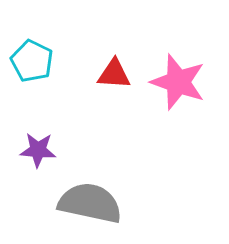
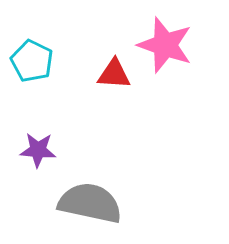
pink star: moved 13 px left, 37 px up
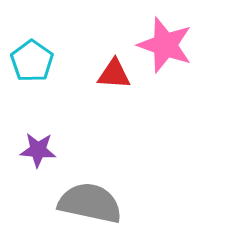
cyan pentagon: rotated 9 degrees clockwise
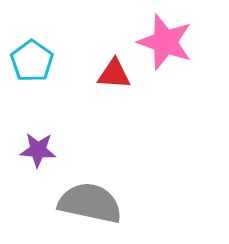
pink star: moved 3 px up
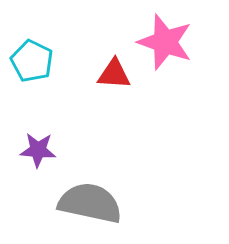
cyan pentagon: rotated 9 degrees counterclockwise
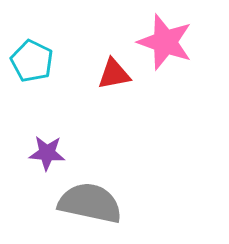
red triangle: rotated 15 degrees counterclockwise
purple star: moved 9 px right, 3 px down
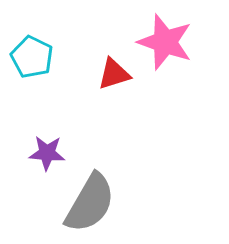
cyan pentagon: moved 4 px up
red triangle: rotated 6 degrees counterclockwise
gray semicircle: rotated 108 degrees clockwise
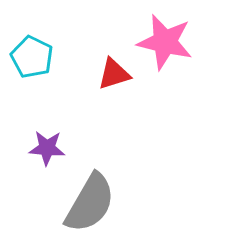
pink star: rotated 6 degrees counterclockwise
purple star: moved 5 px up
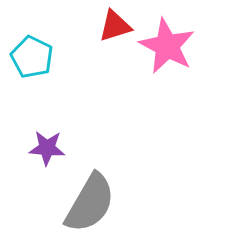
pink star: moved 2 px right, 4 px down; rotated 14 degrees clockwise
red triangle: moved 1 px right, 48 px up
